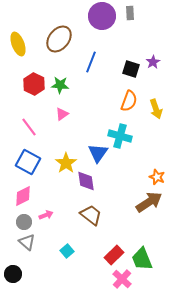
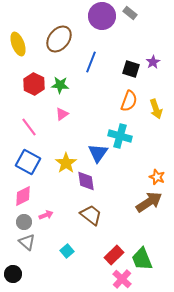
gray rectangle: rotated 48 degrees counterclockwise
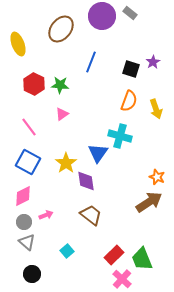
brown ellipse: moved 2 px right, 10 px up
black circle: moved 19 px right
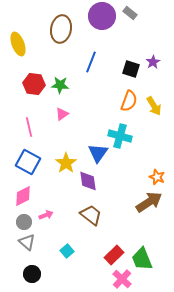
brown ellipse: rotated 28 degrees counterclockwise
red hexagon: rotated 20 degrees counterclockwise
yellow arrow: moved 2 px left, 3 px up; rotated 12 degrees counterclockwise
pink line: rotated 24 degrees clockwise
purple diamond: moved 2 px right
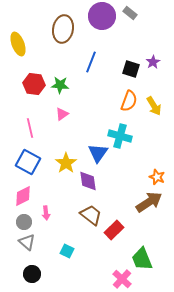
brown ellipse: moved 2 px right
pink line: moved 1 px right, 1 px down
pink arrow: moved 2 px up; rotated 104 degrees clockwise
cyan square: rotated 24 degrees counterclockwise
red rectangle: moved 25 px up
